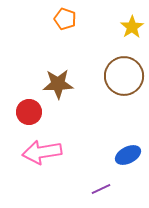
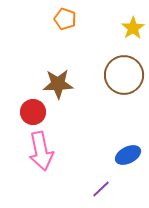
yellow star: moved 1 px right, 1 px down
brown circle: moved 1 px up
red circle: moved 4 px right
pink arrow: moved 1 px left, 1 px up; rotated 93 degrees counterclockwise
purple line: rotated 18 degrees counterclockwise
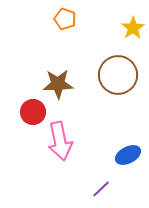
brown circle: moved 6 px left
pink arrow: moved 19 px right, 10 px up
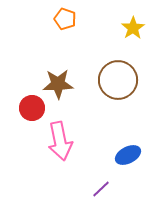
brown circle: moved 5 px down
red circle: moved 1 px left, 4 px up
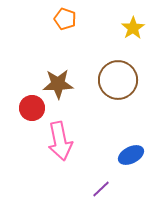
blue ellipse: moved 3 px right
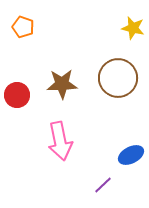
orange pentagon: moved 42 px left, 8 px down
yellow star: rotated 25 degrees counterclockwise
brown circle: moved 2 px up
brown star: moved 4 px right
red circle: moved 15 px left, 13 px up
purple line: moved 2 px right, 4 px up
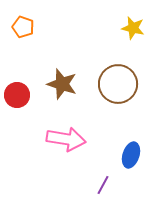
brown circle: moved 6 px down
brown star: rotated 20 degrees clockwise
pink arrow: moved 6 px right, 2 px up; rotated 69 degrees counterclockwise
blue ellipse: rotated 45 degrees counterclockwise
purple line: rotated 18 degrees counterclockwise
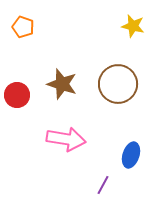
yellow star: moved 2 px up
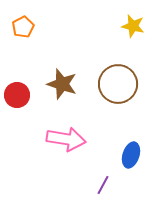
orange pentagon: rotated 25 degrees clockwise
